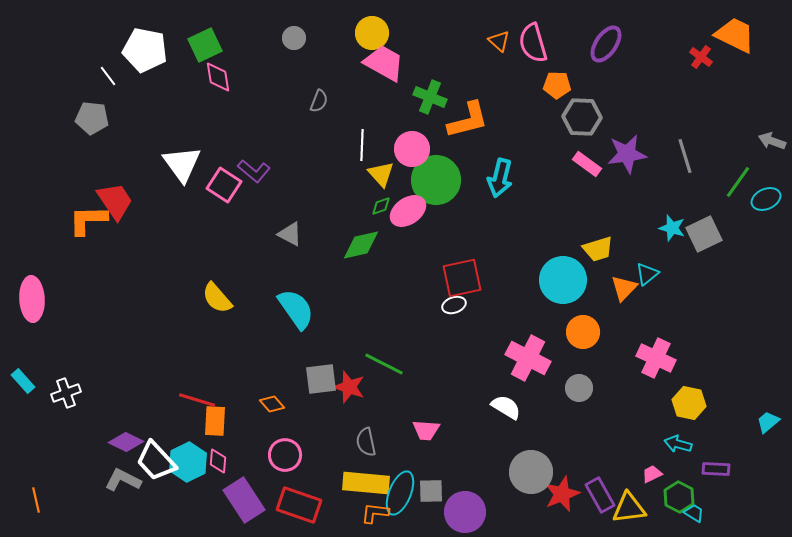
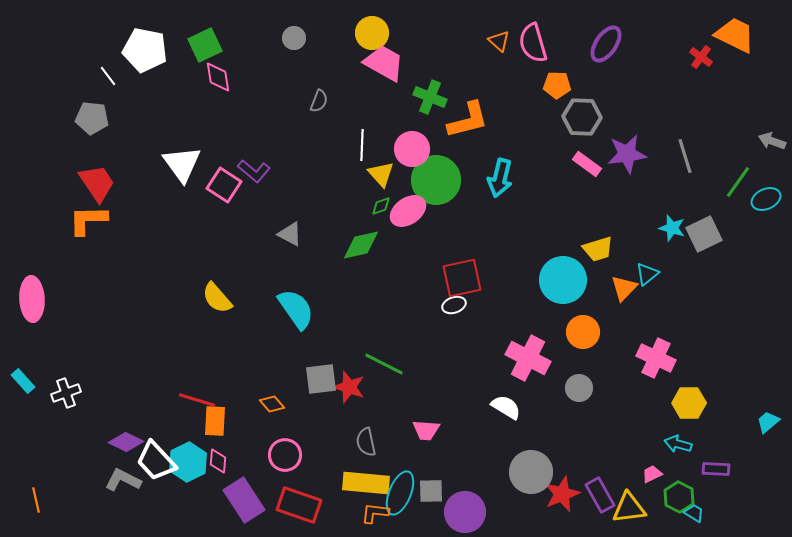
red trapezoid at (115, 201): moved 18 px left, 18 px up
yellow hexagon at (689, 403): rotated 12 degrees counterclockwise
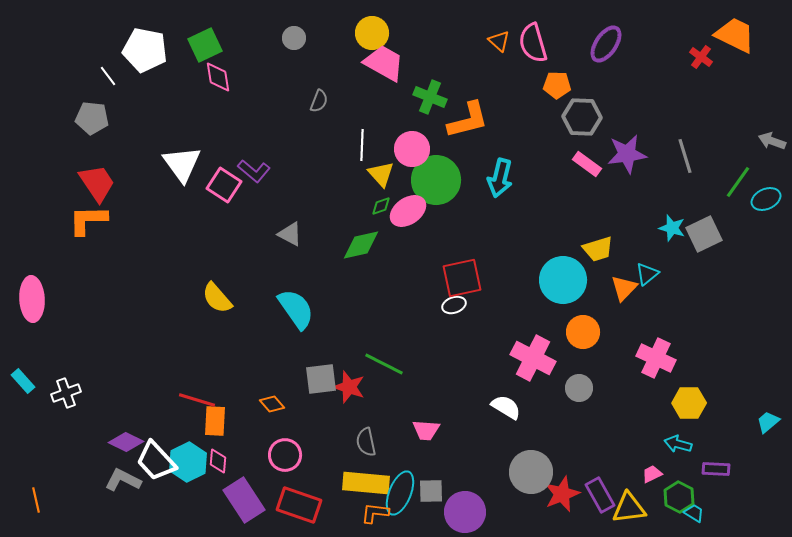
pink cross at (528, 358): moved 5 px right
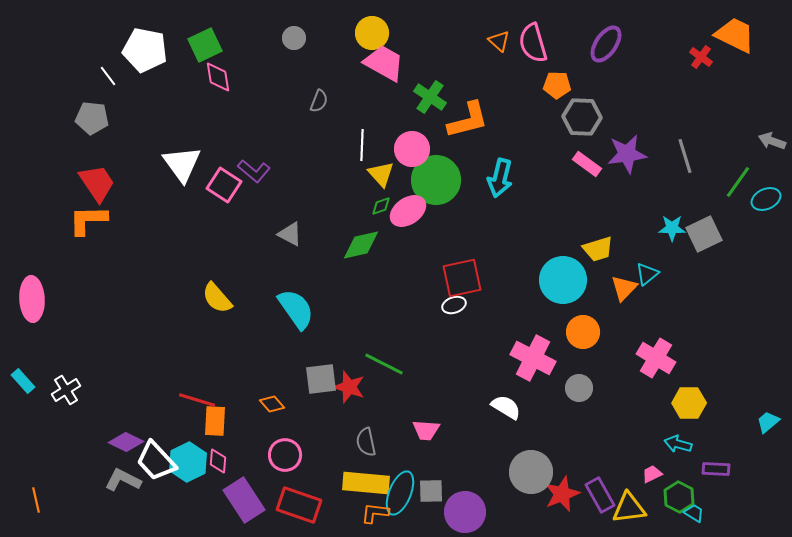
green cross at (430, 97): rotated 12 degrees clockwise
cyan star at (672, 228): rotated 16 degrees counterclockwise
pink cross at (656, 358): rotated 6 degrees clockwise
white cross at (66, 393): moved 3 px up; rotated 12 degrees counterclockwise
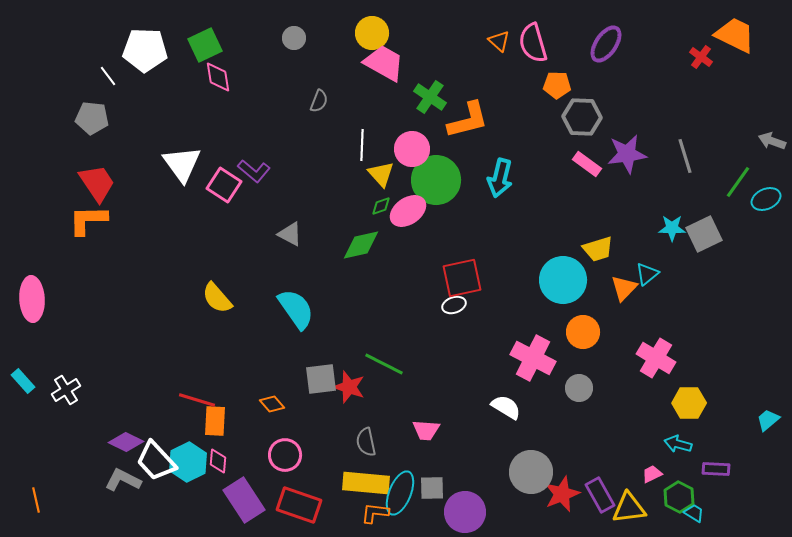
white pentagon at (145, 50): rotated 9 degrees counterclockwise
cyan trapezoid at (768, 422): moved 2 px up
gray square at (431, 491): moved 1 px right, 3 px up
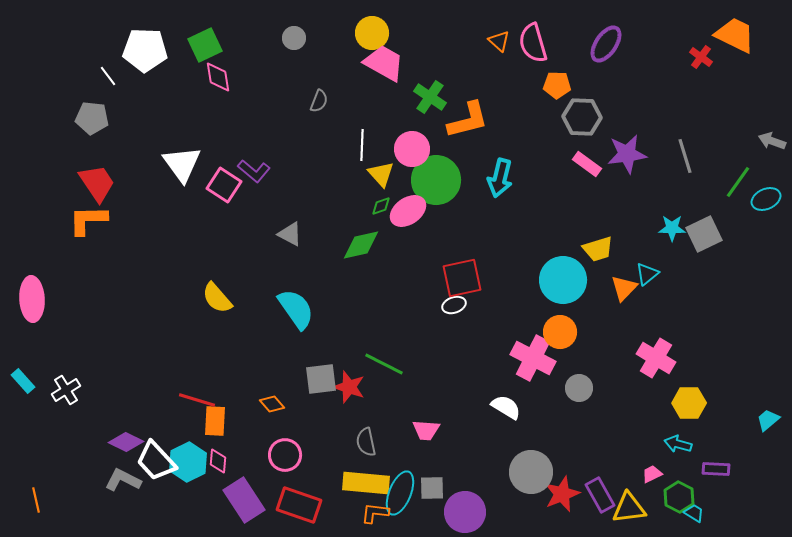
orange circle at (583, 332): moved 23 px left
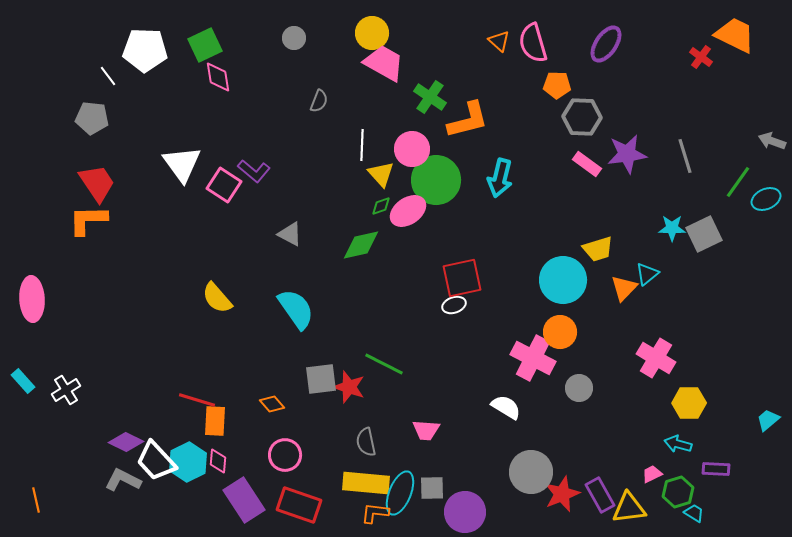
green hexagon at (679, 497): moved 1 px left, 5 px up; rotated 16 degrees clockwise
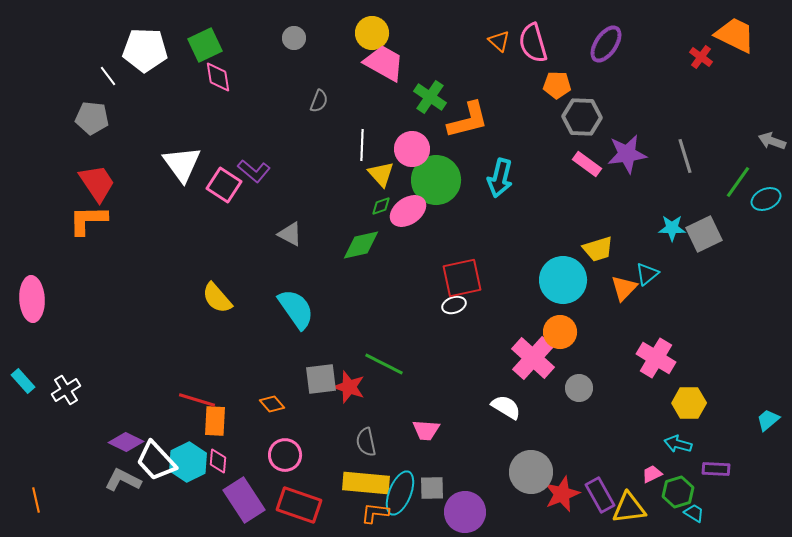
pink cross at (533, 358): rotated 15 degrees clockwise
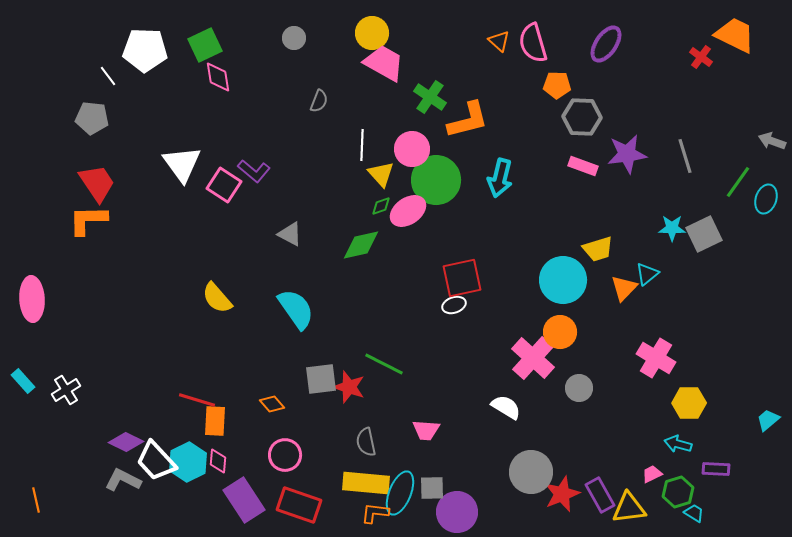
pink rectangle at (587, 164): moved 4 px left, 2 px down; rotated 16 degrees counterclockwise
cyan ellipse at (766, 199): rotated 48 degrees counterclockwise
purple circle at (465, 512): moved 8 px left
